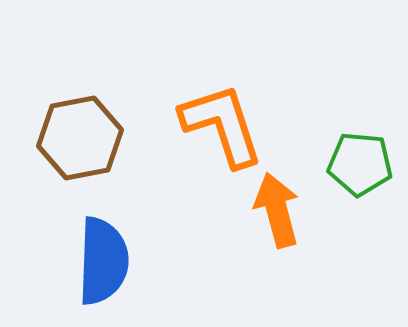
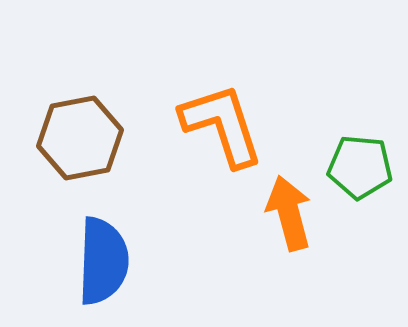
green pentagon: moved 3 px down
orange arrow: moved 12 px right, 3 px down
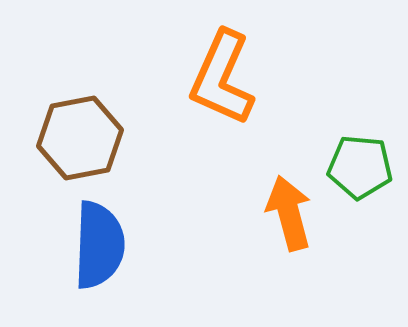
orange L-shape: moved 47 px up; rotated 138 degrees counterclockwise
blue semicircle: moved 4 px left, 16 px up
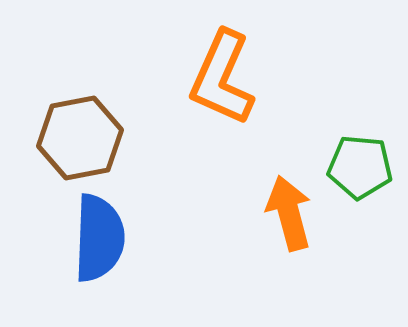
blue semicircle: moved 7 px up
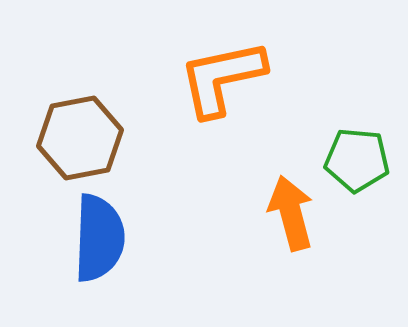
orange L-shape: rotated 54 degrees clockwise
green pentagon: moved 3 px left, 7 px up
orange arrow: moved 2 px right
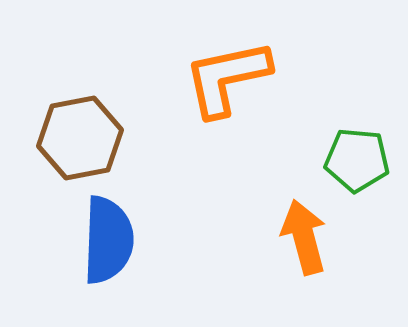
orange L-shape: moved 5 px right
orange arrow: moved 13 px right, 24 px down
blue semicircle: moved 9 px right, 2 px down
